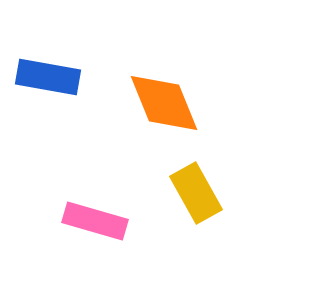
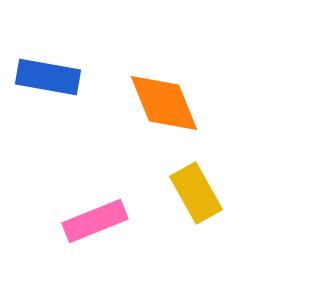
pink rectangle: rotated 38 degrees counterclockwise
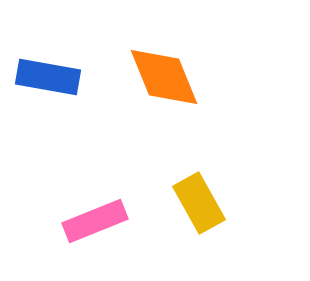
orange diamond: moved 26 px up
yellow rectangle: moved 3 px right, 10 px down
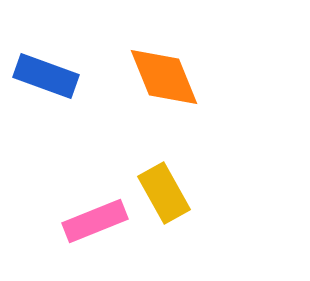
blue rectangle: moved 2 px left, 1 px up; rotated 10 degrees clockwise
yellow rectangle: moved 35 px left, 10 px up
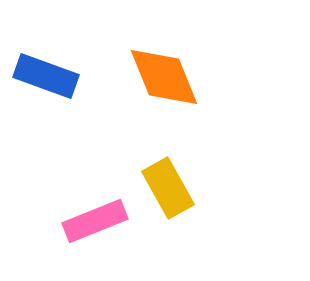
yellow rectangle: moved 4 px right, 5 px up
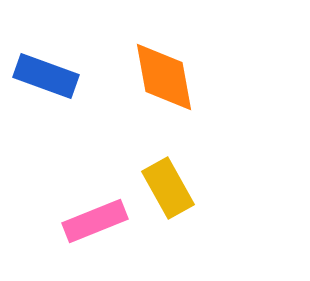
orange diamond: rotated 12 degrees clockwise
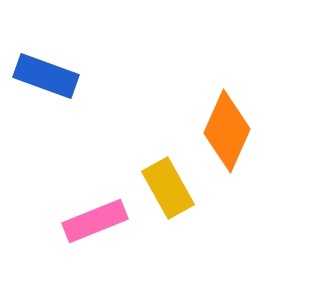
orange diamond: moved 63 px right, 54 px down; rotated 34 degrees clockwise
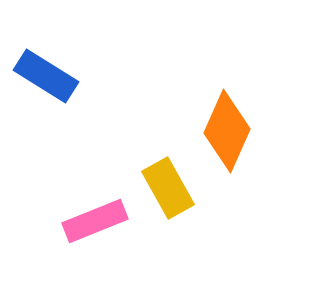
blue rectangle: rotated 12 degrees clockwise
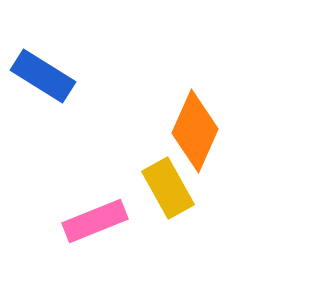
blue rectangle: moved 3 px left
orange diamond: moved 32 px left
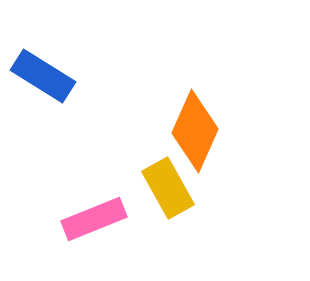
pink rectangle: moved 1 px left, 2 px up
